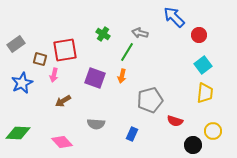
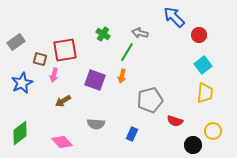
gray rectangle: moved 2 px up
purple square: moved 2 px down
green diamond: moved 2 px right; rotated 40 degrees counterclockwise
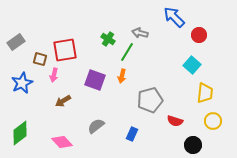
green cross: moved 5 px right, 5 px down
cyan square: moved 11 px left; rotated 12 degrees counterclockwise
gray semicircle: moved 2 px down; rotated 138 degrees clockwise
yellow circle: moved 10 px up
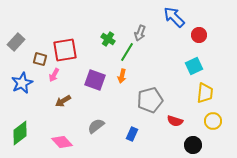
gray arrow: rotated 84 degrees counterclockwise
gray rectangle: rotated 12 degrees counterclockwise
cyan square: moved 2 px right, 1 px down; rotated 24 degrees clockwise
pink arrow: rotated 16 degrees clockwise
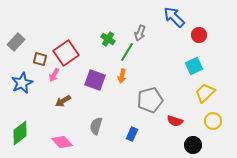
red square: moved 1 px right, 3 px down; rotated 25 degrees counterclockwise
yellow trapezoid: rotated 140 degrees counterclockwise
gray semicircle: rotated 36 degrees counterclockwise
